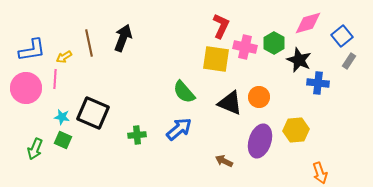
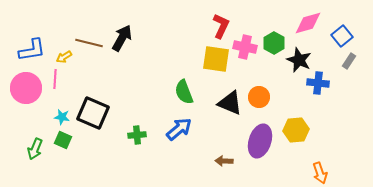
black arrow: moved 1 px left; rotated 8 degrees clockwise
brown line: rotated 64 degrees counterclockwise
green semicircle: rotated 20 degrees clockwise
brown arrow: rotated 24 degrees counterclockwise
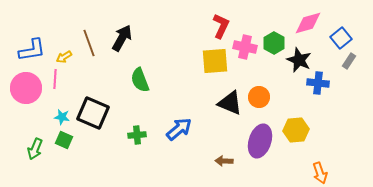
blue square: moved 1 px left, 2 px down
brown line: rotated 56 degrees clockwise
yellow square: moved 1 px left, 2 px down; rotated 12 degrees counterclockwise
green semicircle: moved 44 px left, 12 px up
green square: moved 1 px right
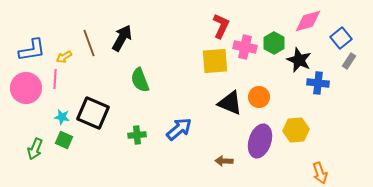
pink diamond: moved 2 px up
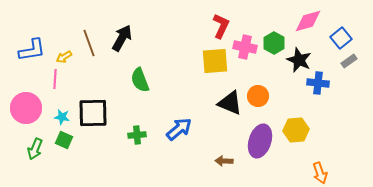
gray rectangle: rotated 21 degrees clockwise
pink circle: moved 20 px down
orange circle: moved 1 px left, 1 px up
black square: rotated 24 degrees counterclockwise
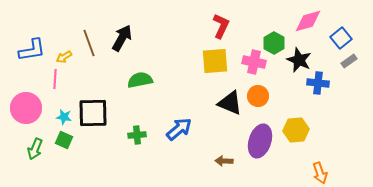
pink cross: moved 9 px right, 15 px down
green semicircle: rotated 100 degrees clockwise
cyan star: moved 2 px right
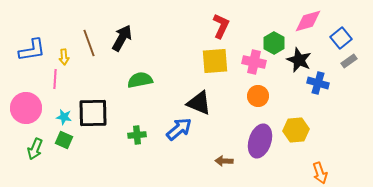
yellow arrow: rotated 63 degrees counterclockwise
blue cross: rotated 10 degrees clockwise
black triangle: moved 31 px left
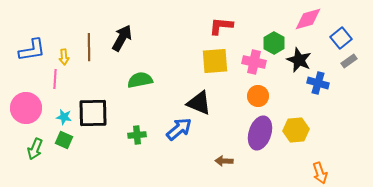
pink diamond: moved 2 px up
red L-shape: rotated 110 degrees counterclockwise
brown line: moved 4 px down; rotated 20 degrees clockwise
purple ellipse: moved 8 px up
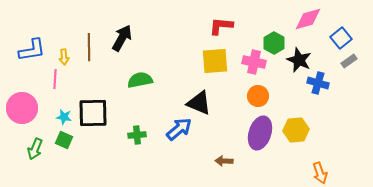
pink circle: moved 4 px left
